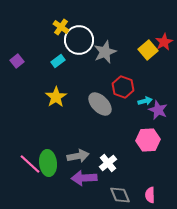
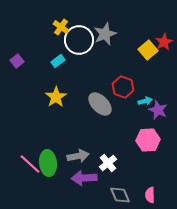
gray star: moved 18 px up
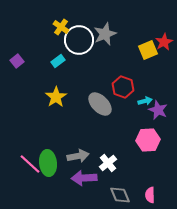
yellow square: rotated 18 degrees clockwise
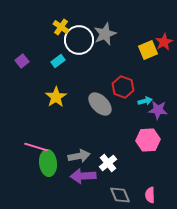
purple square: moved 5 px right
purple star: rotated 18 degrees counterclockwise
gray arrow: moved 1 px right
pink line: moved 6 px right, 17 px up; rotated 25 degrees counterclockwise
purple arrow: moved 1 px left, 2 px up
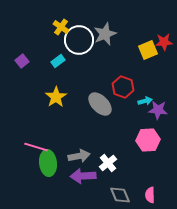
red star: rotated 24 degrees clockwise
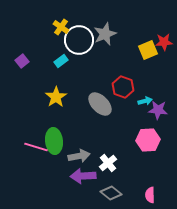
cyan rectangle: moved 3 px right
green ellipse: moved 6 px right, 22 px up
gray diamond: moved 9 px left, 2 px up; rotated 30 degrees counterclockwise
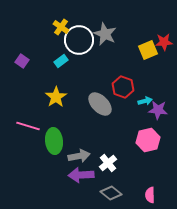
gray star: rotated 25 degrees counterclockwise
purple square: rotated 16 degrees counterclockwise
pink hexagon: rotated 10 degrees counterclockwise
pink line: moved 8 px left, 21 px up
purple arrow: moved 2 px left, 1 px up
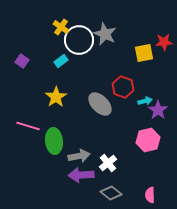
yellow square: moved 4 px left, 3 px down; rotated 12 degrees clockwise
purple star: rotated 30 degrees clockwise
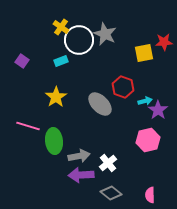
cyan rectangle: rotated 16 degrees clockwise
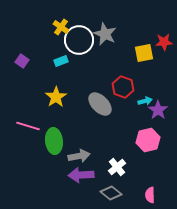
white cross: moved 9 px right, 4 px down
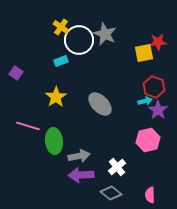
red star: moved 6 px left
purple square: moved 6 px left, 12 px down
red hexagon: moved 31 px right
